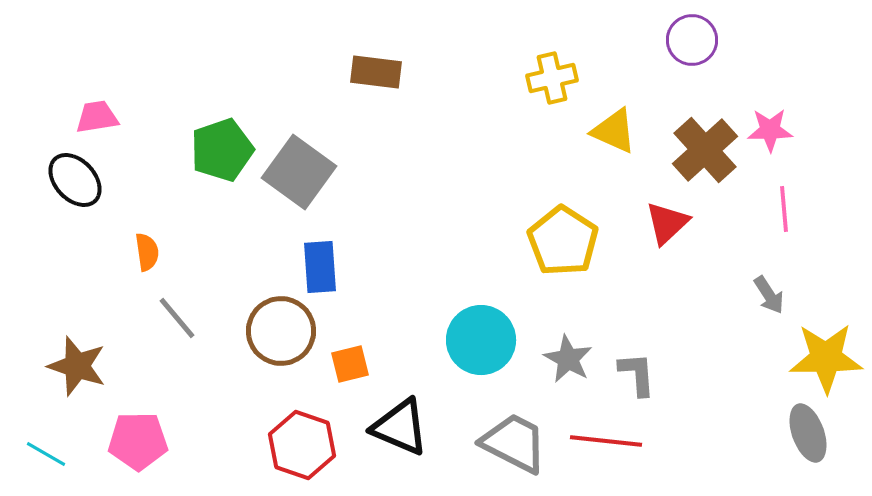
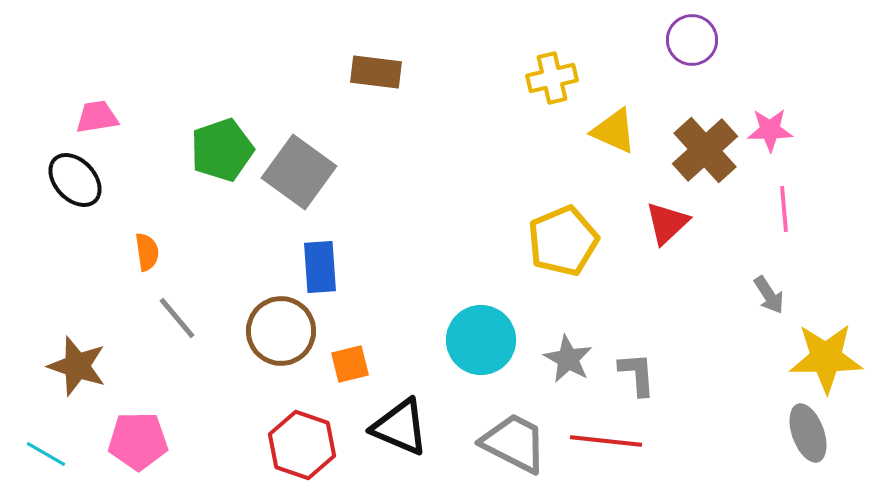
yellow pentagon: rotated 16 degrees clockwise
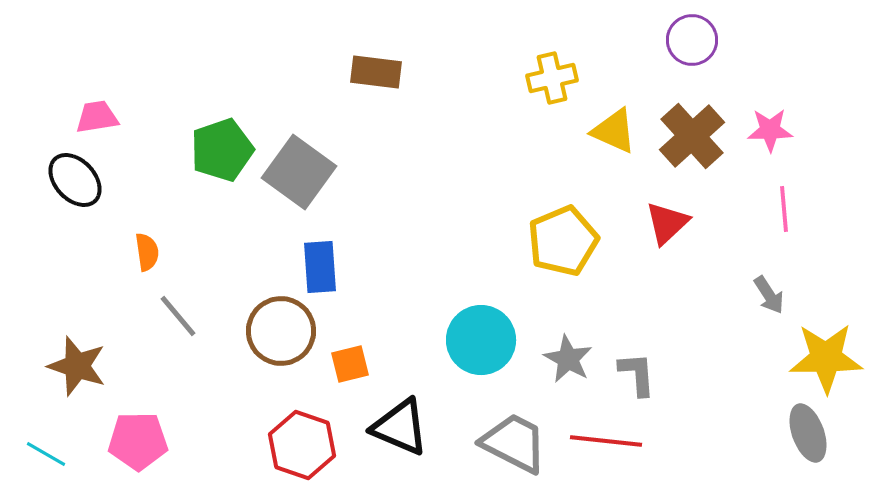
brown cross: moved 13 px left, 14 px up
gray line: moved 1 px right, 2 px up
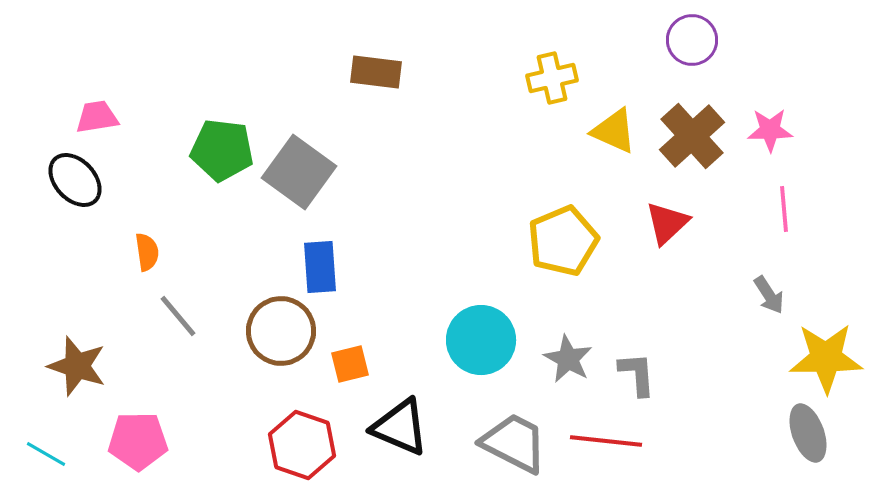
green pentagon: rotated 26 degrees clockwise
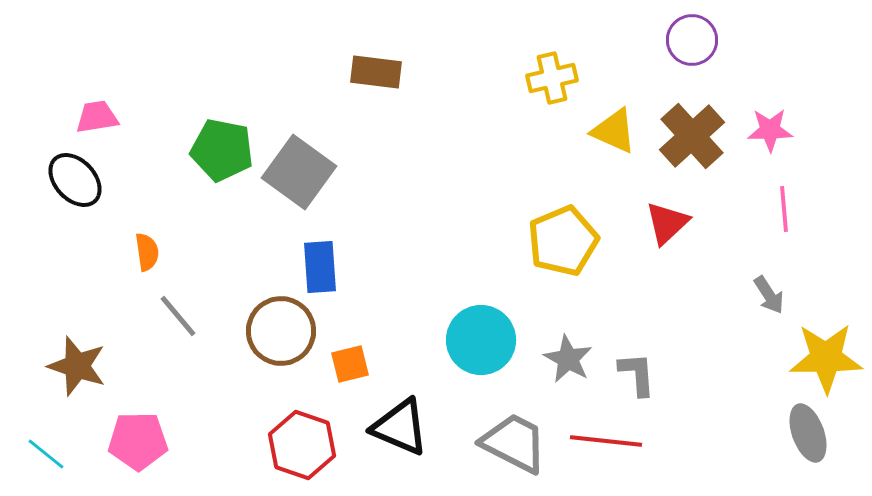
green pentagon: rotated 4 degrees clockwise
cyan line: rotated 9 degrees clockwise
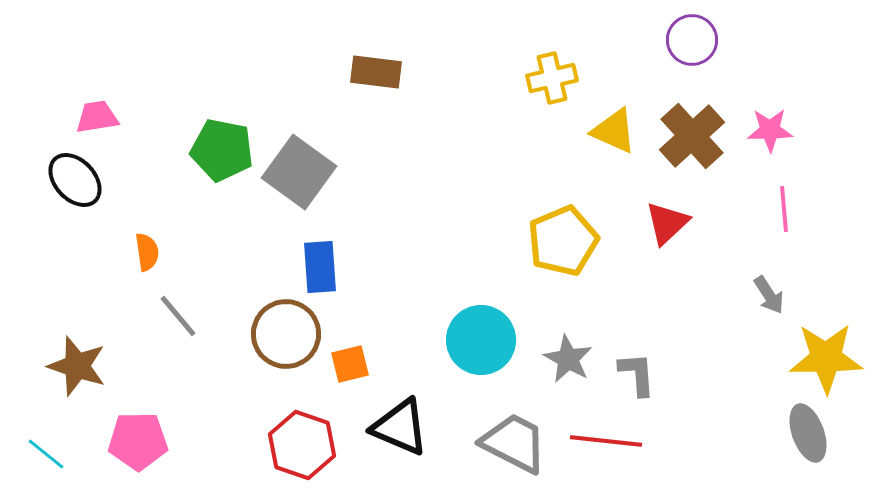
brown circle: moved 5 px right, 3 px down
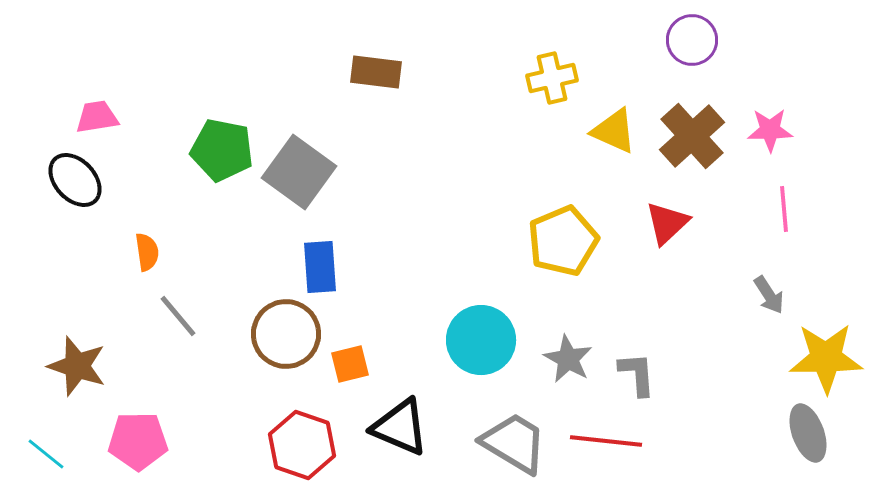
gray trapezoid: rotated 4 degrees clockwise
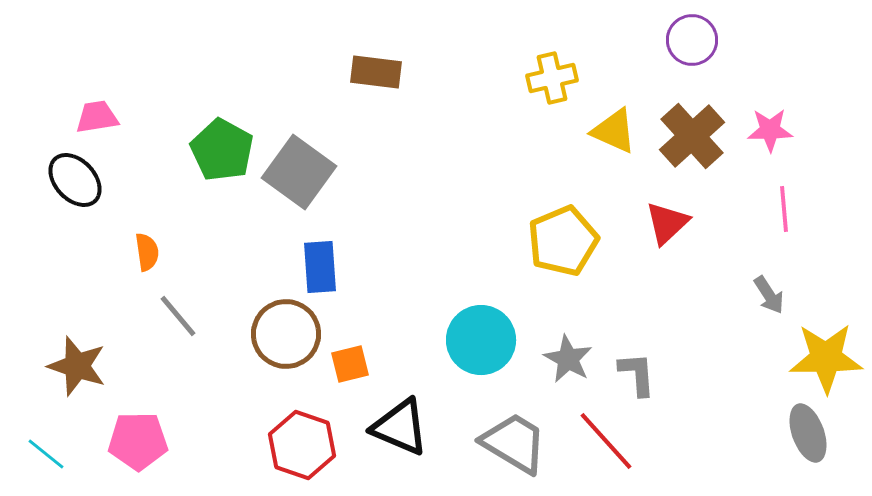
green pentagon: rotated 18 degrees clockwise
red line: rotated 42 degrees clockwise
